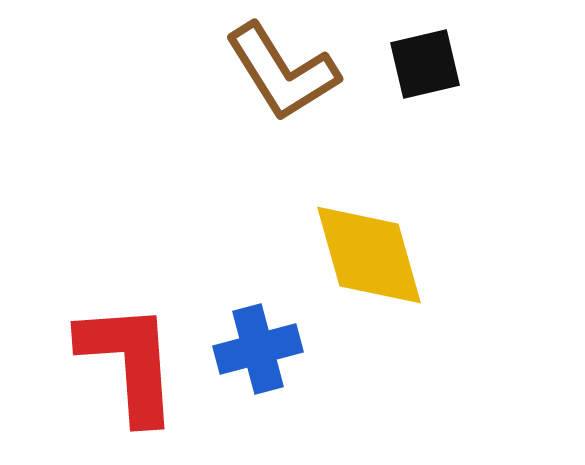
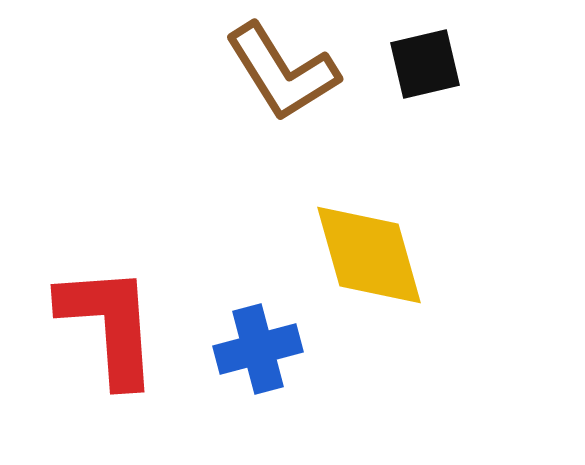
red L-shape: moved 20 px left, 37 px up
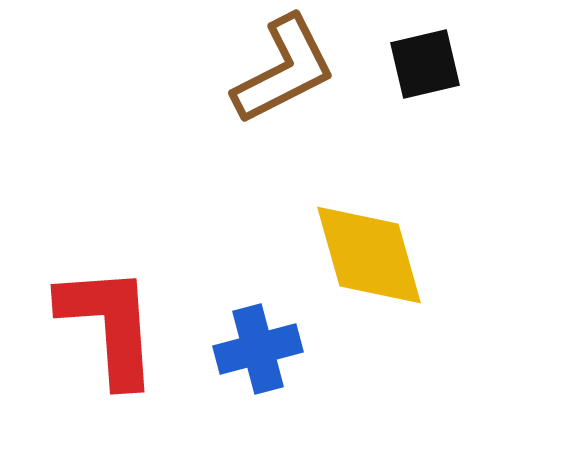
brown L-shape: moved 2 px right, 2 px up; rotated 85 degrees counterclockwise
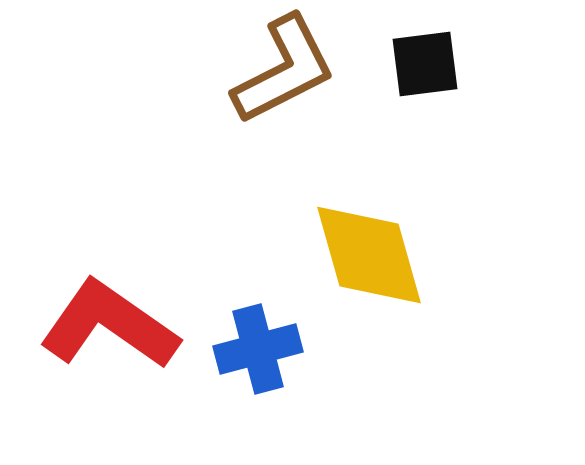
black square: rotated 6 degrees clockwise
red L-shape: rotated 51 degrees counterclockwise
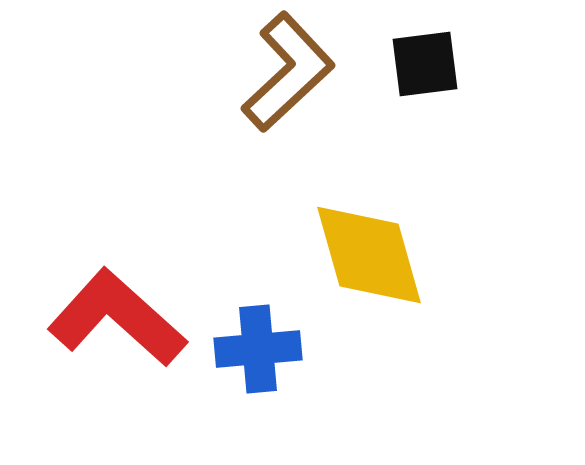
brown L-shape: moved 4 px right, 2 px down; rotated 16 degrees counterclockwise
red L-shape: moved 8 px right, 7 px up; rotated 7 degrees clockwise
blue cross: rotated 10 degrees clockwise
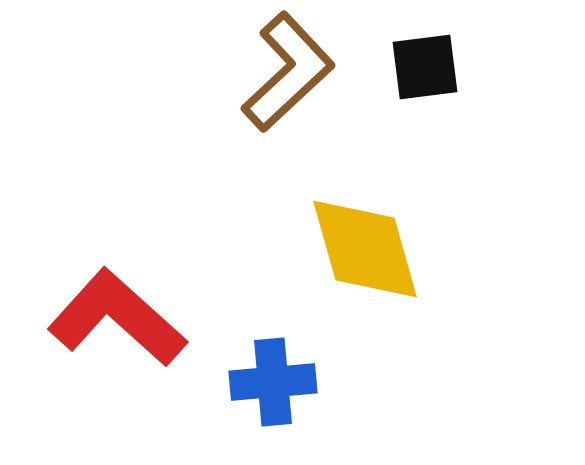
black square: moved 3 px down
yellow diamond: moved 4 px left, 6 px up
blue cross: moved 15 px right, 33 px down
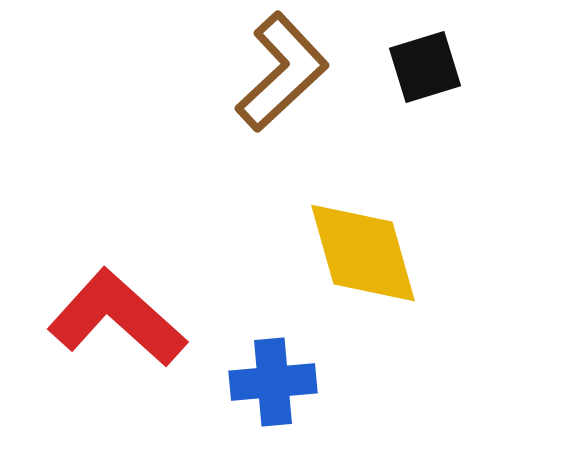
black square: rotated 10 degrees counterclockwise
brown L-shape: moved 6 px left
yellow diamond: moved 2 px left, 4 px down
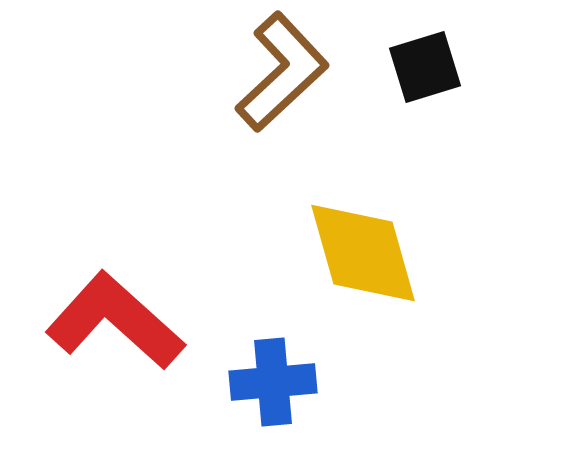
red L-shape: moved 2 px left, 3 px down
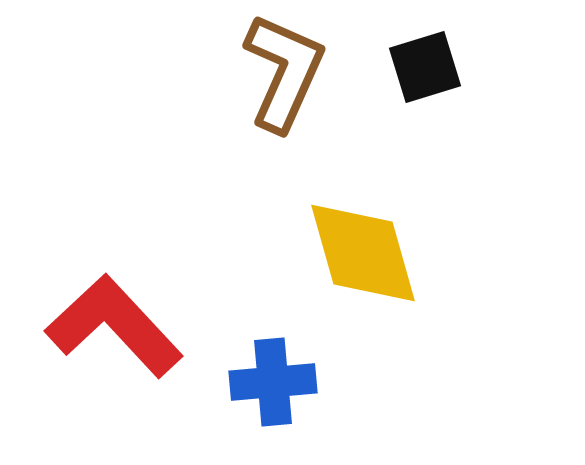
brown L-shape: moved 2 px right; rotated 23 degrees counterclockwise
red L-shape: moved 1 px left, 5 px down; rotated 5 degrees clockwise
